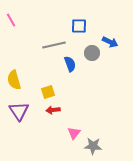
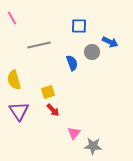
pink line: moved 1 px right, 2 px up
gray line: moved 15 px left
gray circle: moved 1 px up
blue semicircle: moved 2 px right, 1 px up
red arrow: rotated 128 degrees counterclockwise
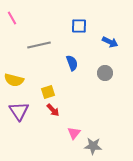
gray circle: moved 13 px right, 21 px down
yellow semicircle: rotated 60 degrees counterclockwise
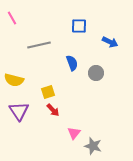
gray circle: moved 9 px left
gray star: rotated 12 degrees clockwise
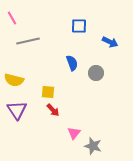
gray line: moved 11 px left, 4 px up
yellow square: rotated 24 degrees clockwise
purple triangle: moved 2 px left, 1 px up
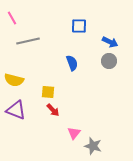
gray circle: moved 13 px right, 12 px up
purple triangle: moved 1 px left; rotated 35 degrees counterclockwise
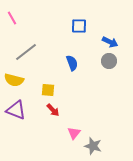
gray line: moved 2 px left, 11 px down; rotated 25 degrees counterclockwise
yellow square: moved 2 px up
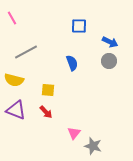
gray line: rotated 10 degrees clockwise
red arrow: moved 7 px left, 2 px down
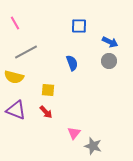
pink line: moved 3 px right, 5 px down
yellow semicircle: moved 3 px up
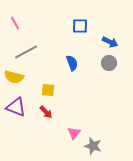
blue square: moved 1 px right
gray circle: moved 2 px down
purple triangle: moved 3 px up
